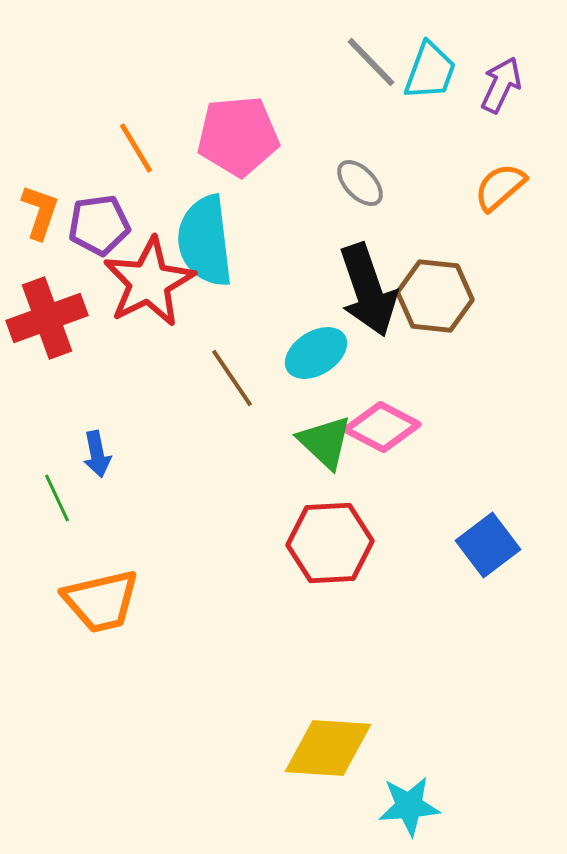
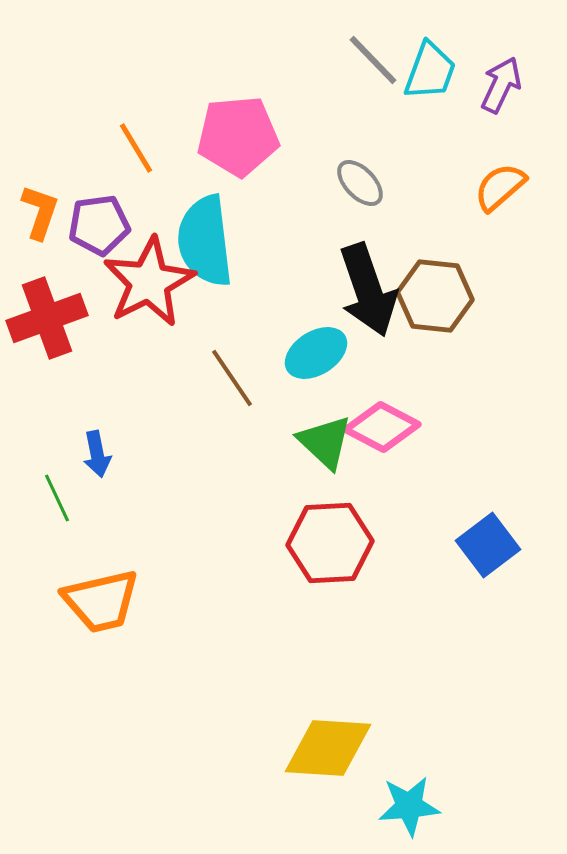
gray line: moved 2 px right, 2 px up
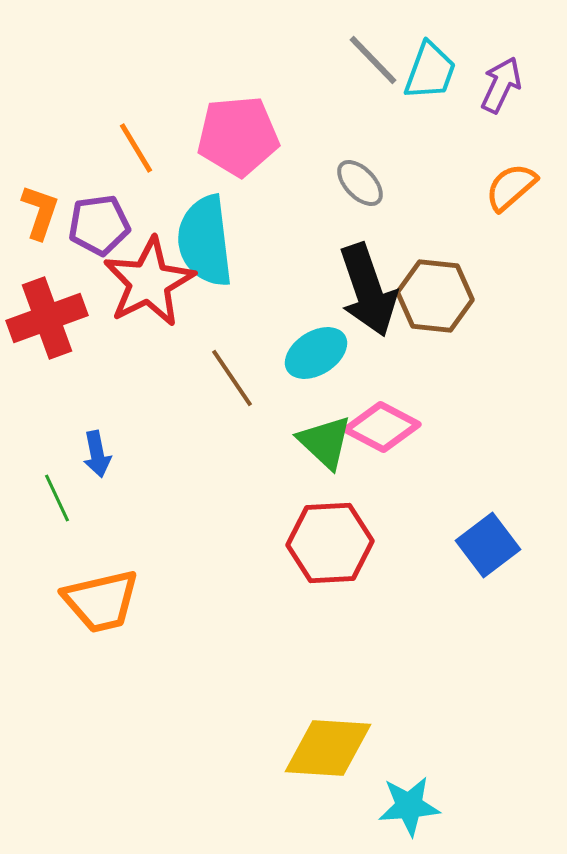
orange semicircle: moved 11 px right
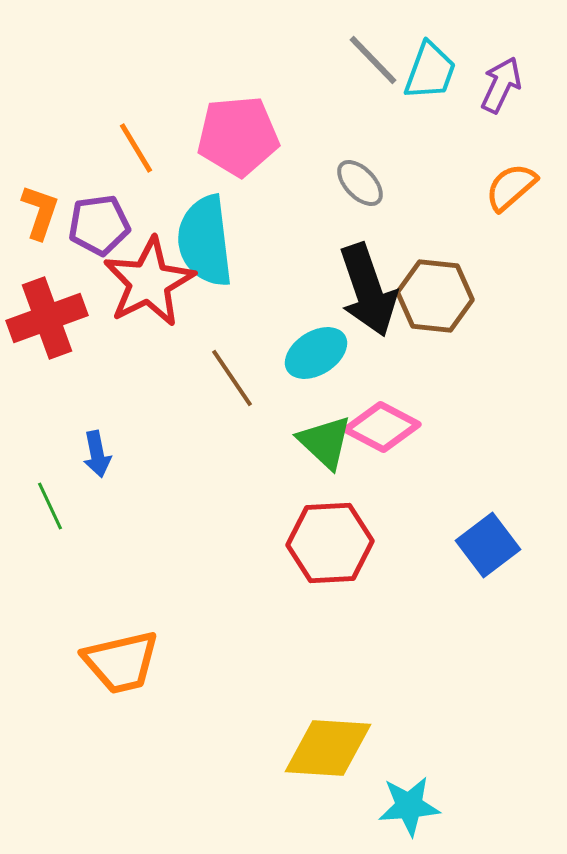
green line: moved 7 px left, 8 px down
orange trapezoid: moved 20 px right, 61 px down
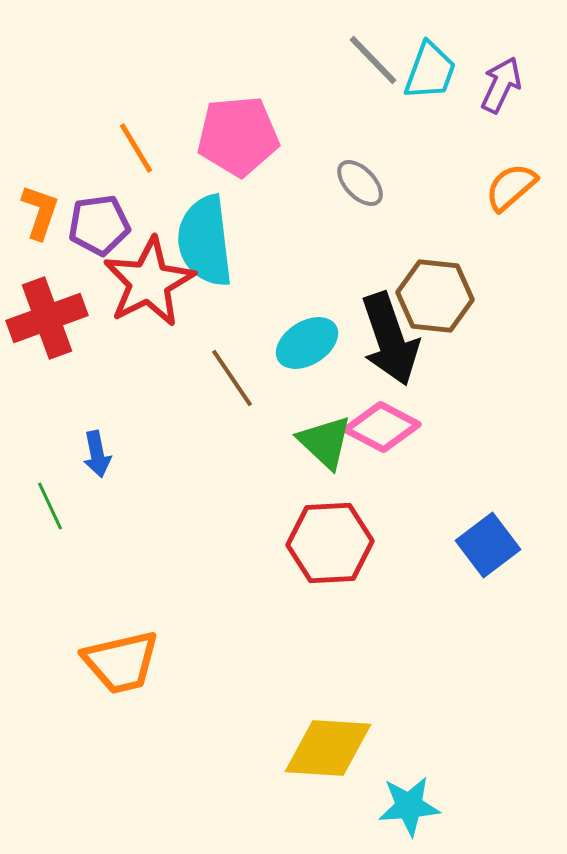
black arrow: moved 22 px right, 49 px down
cyan ellipse: moved 9 px left, 10 px up
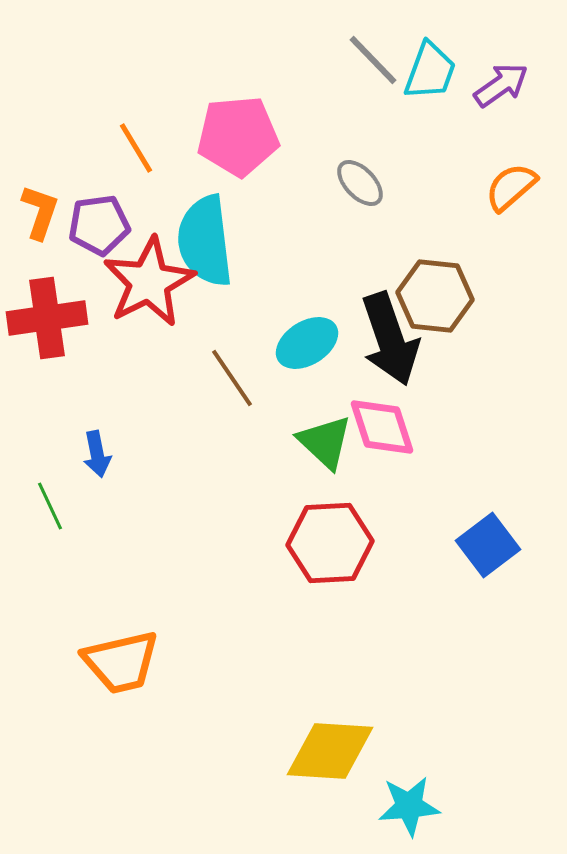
purple arrow: rotated 30 degrees clockwise
red cross: rotated 12 degrees clockwise
pink diamond: rotated 44 degrees clockwise
yellow diamond: moved 2 px right, 3 px down
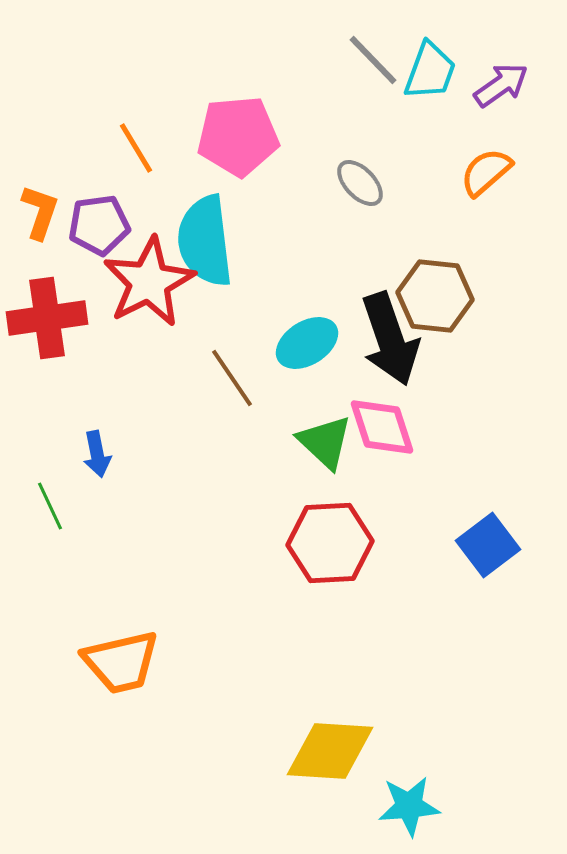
orange semicircle: moved 25 px left, 15 px up
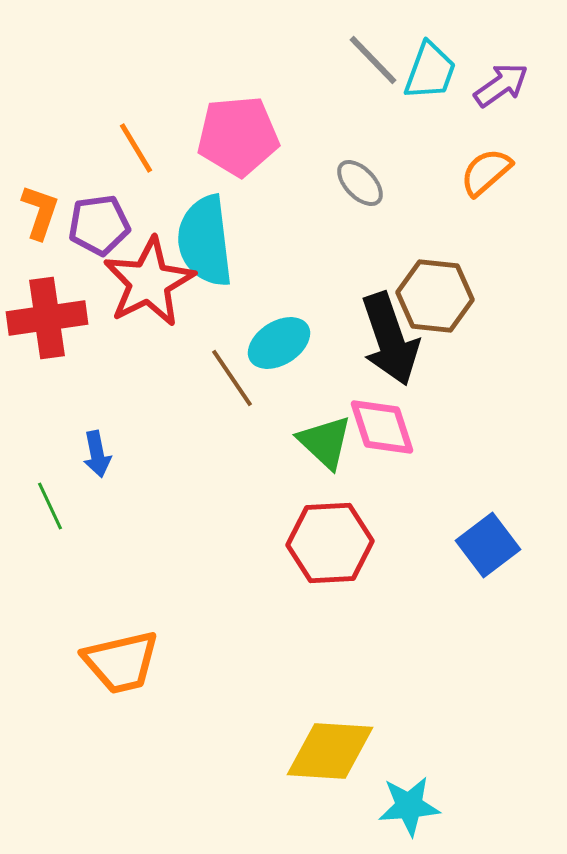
cyan ellipse: moved 28 px left
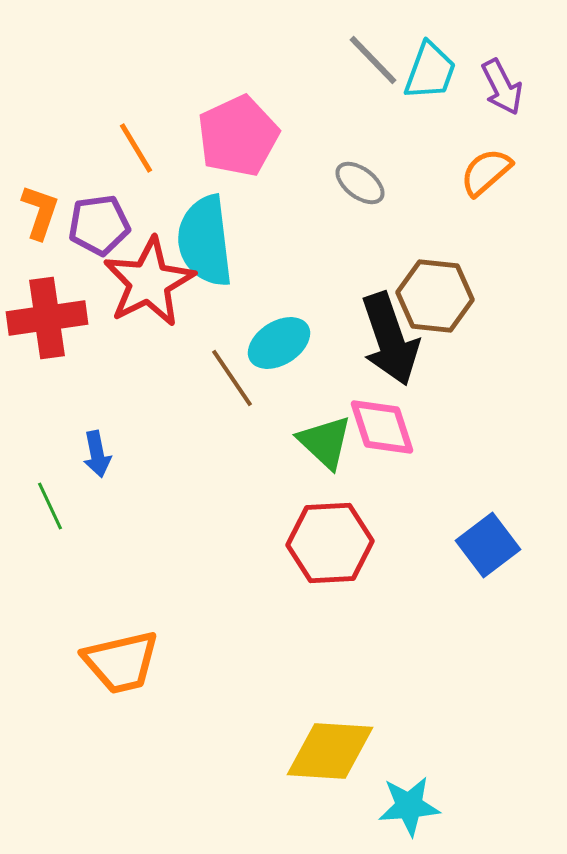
purple arrow: moved 1 px right, 2 px down; rotated 98 degrees clockwise
pink pentagon: rotated 20 degrees counterclockwise
gray ellipse: rotated 9 degrees counterclockwise
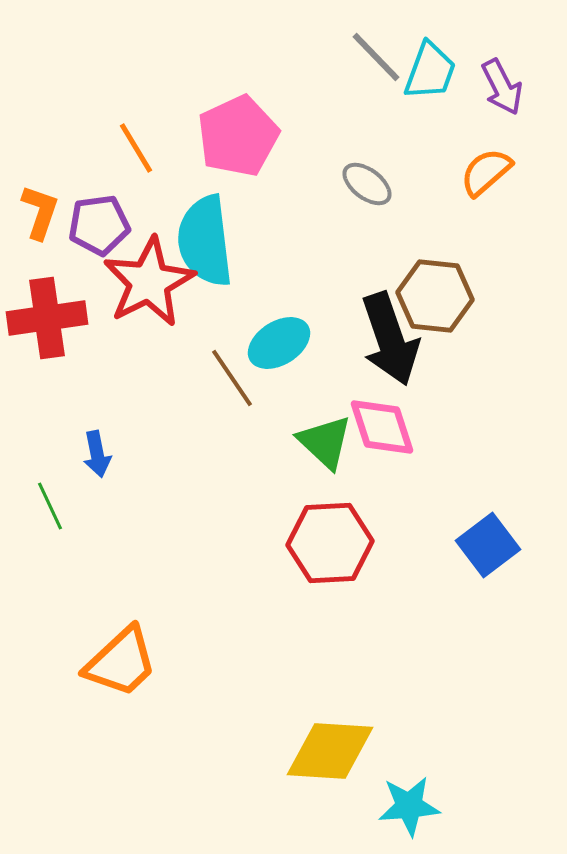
gray line: moved 3 px right, 3 px up
gray ellipse: moved 7 px right, 1 px down
orange trapezoid: rotated 30 degrees counterclockwise
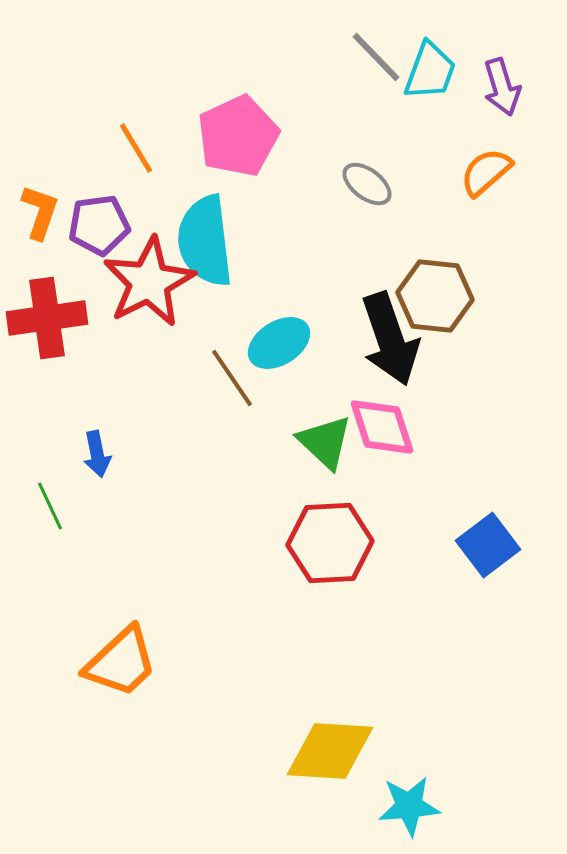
purple arrow: rotated 10 degrees clockwise
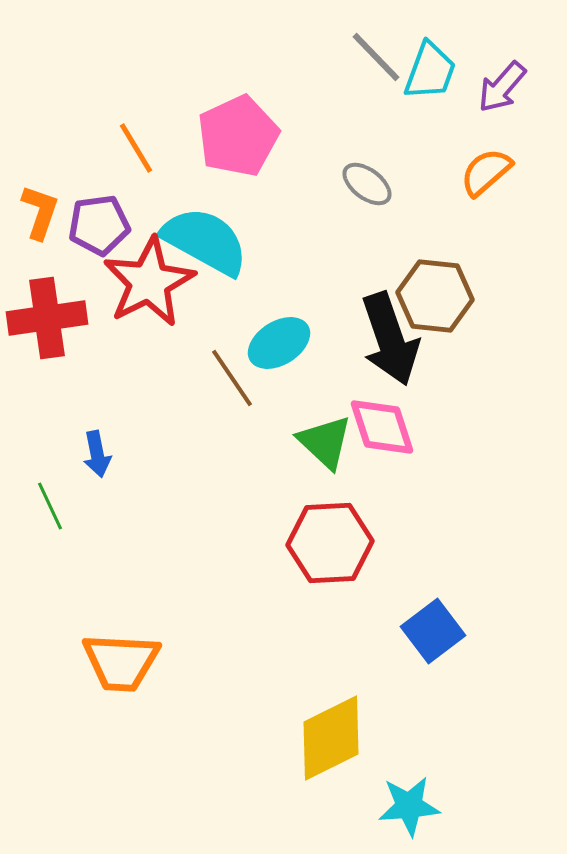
purple arrow: rotated 58 degrees clockwise
cyan semicircle: rotated 126 degrees clockwise
blue square: moved 55 px left, 86 px down
orange trapezoid: rotated 46 degrees clockwise
yellow diamond: moved 1 px right, 13 px up; rotated 30 degrees counterclockwise
